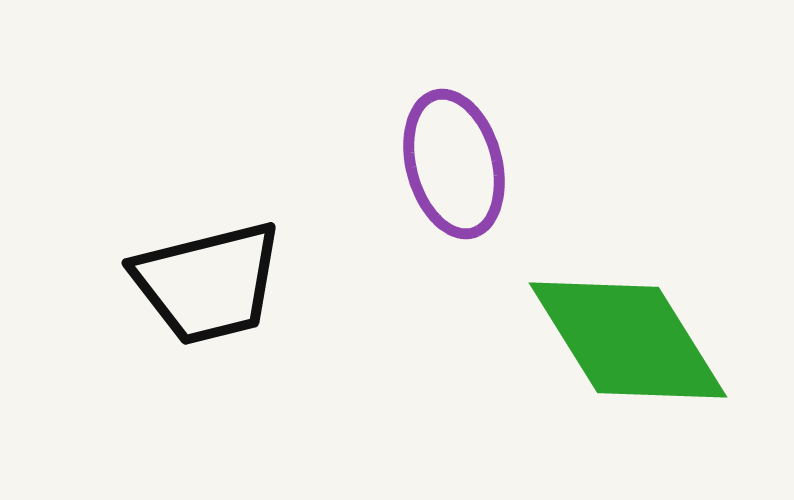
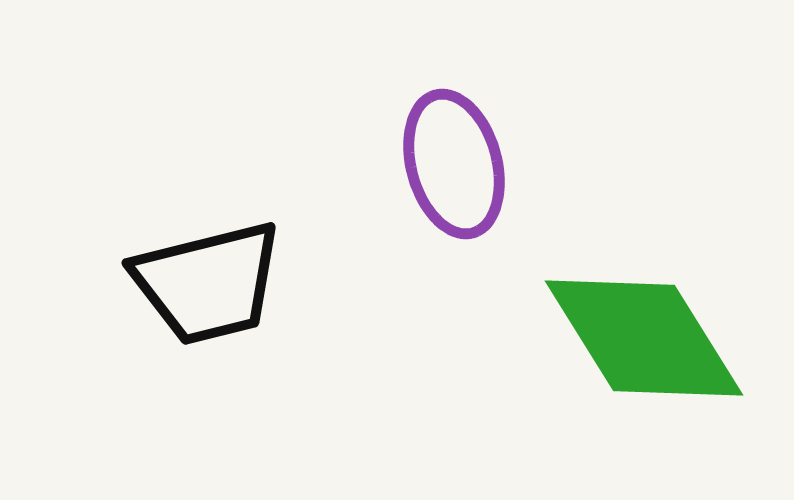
green diamond: moved 16 px right, 2 px up
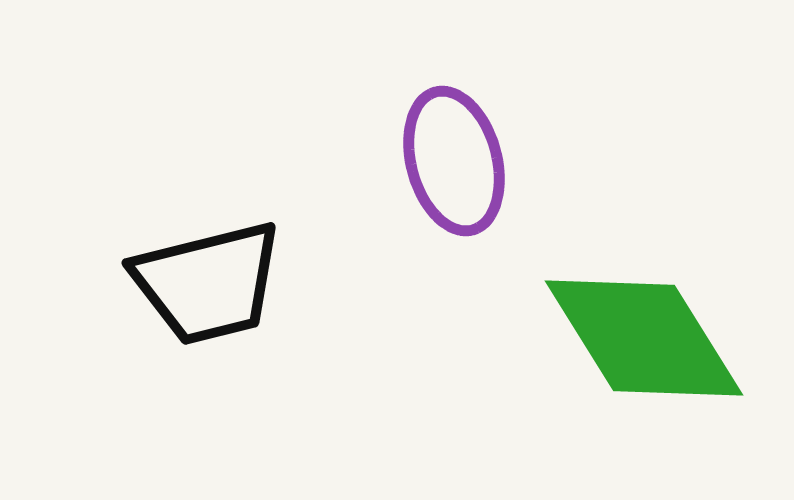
purple ellipse: moved 3 px up
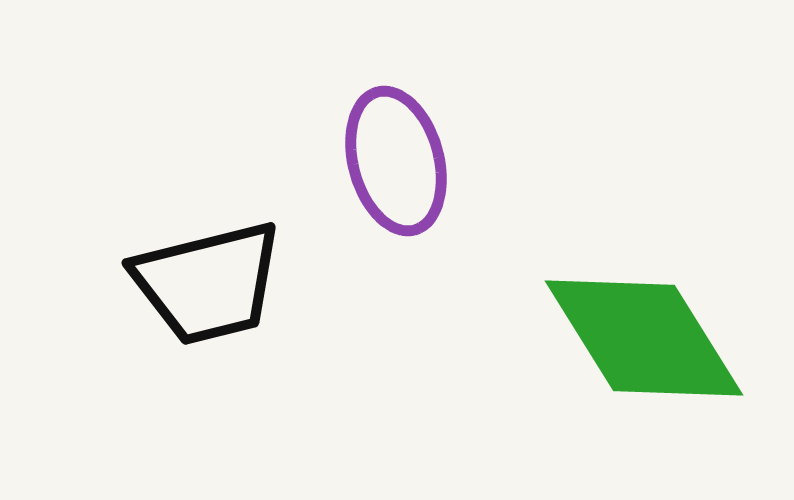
purple ellipse: moved 58 px left
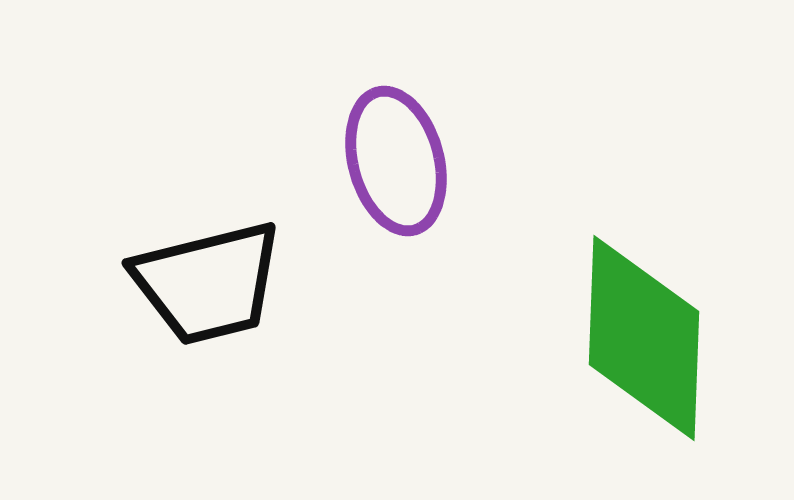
green diamond: rotated 34 degrees clockwise
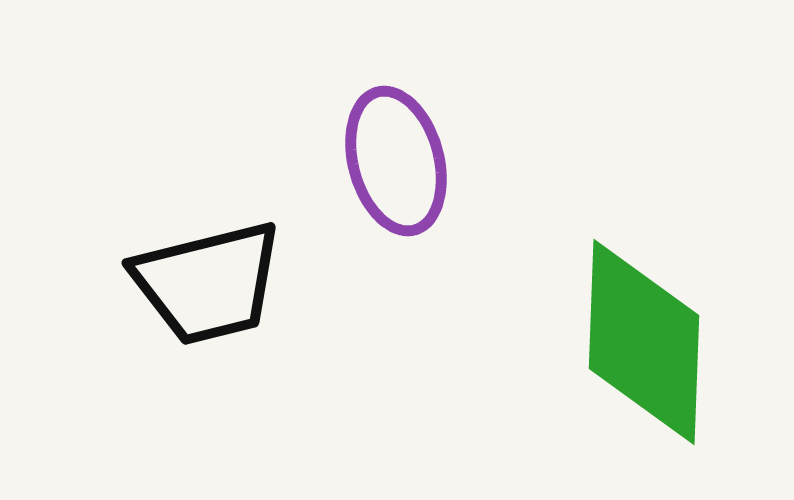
green diamond: moved 4 px down
